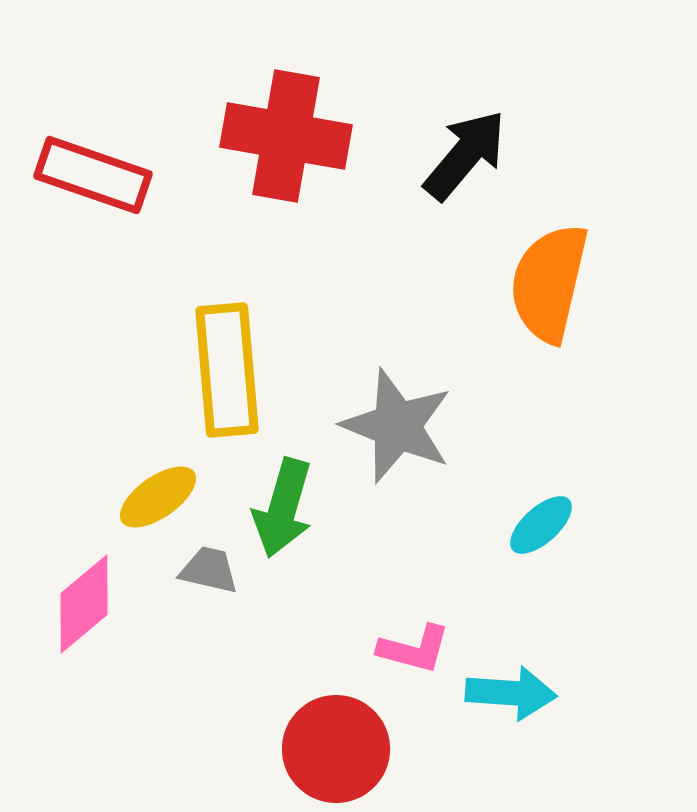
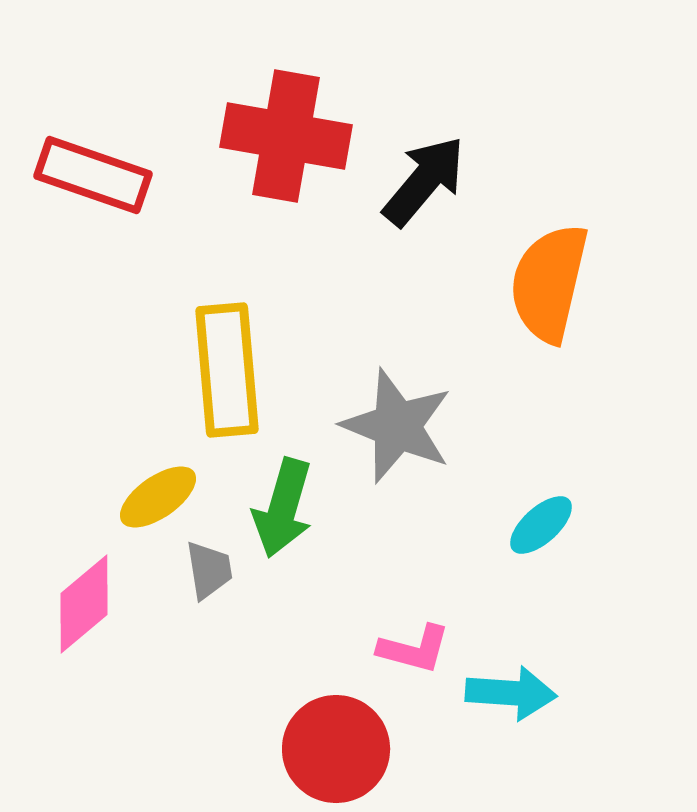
black arrow: moved 41 px left, 26 px down
gray trapezoid: rotated 68 degrees clockwise
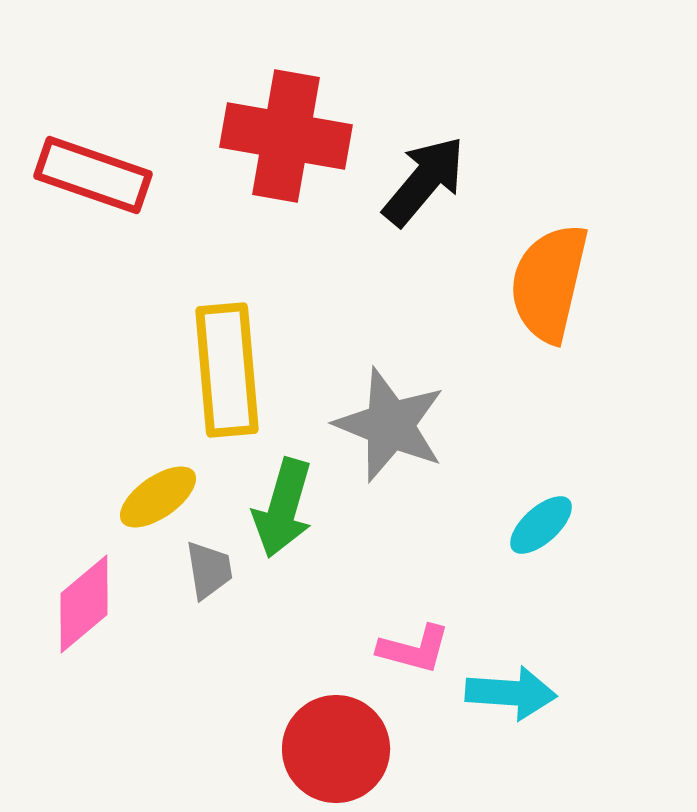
gray star: moved 7 px left, 1 px up
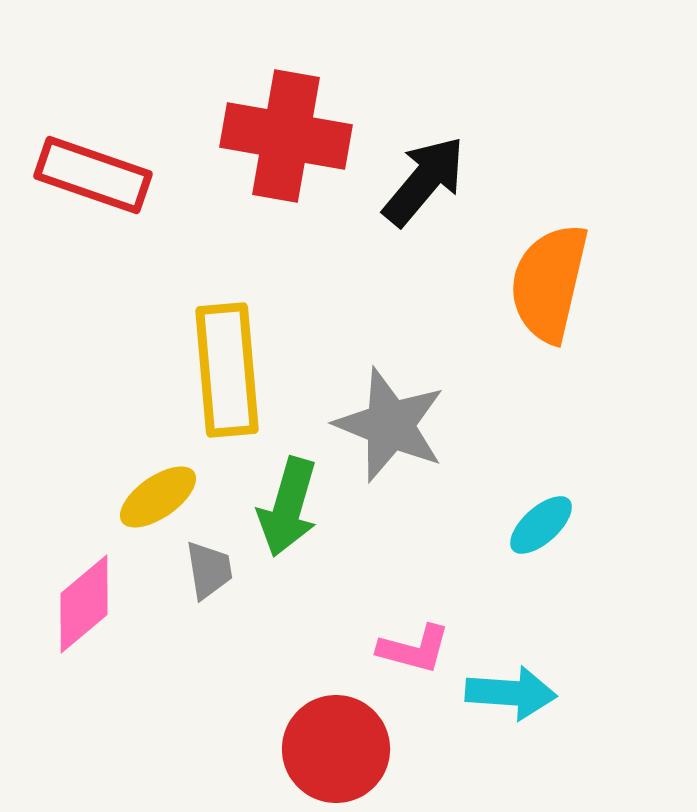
green arrow: moved 5 px right, 1 px up
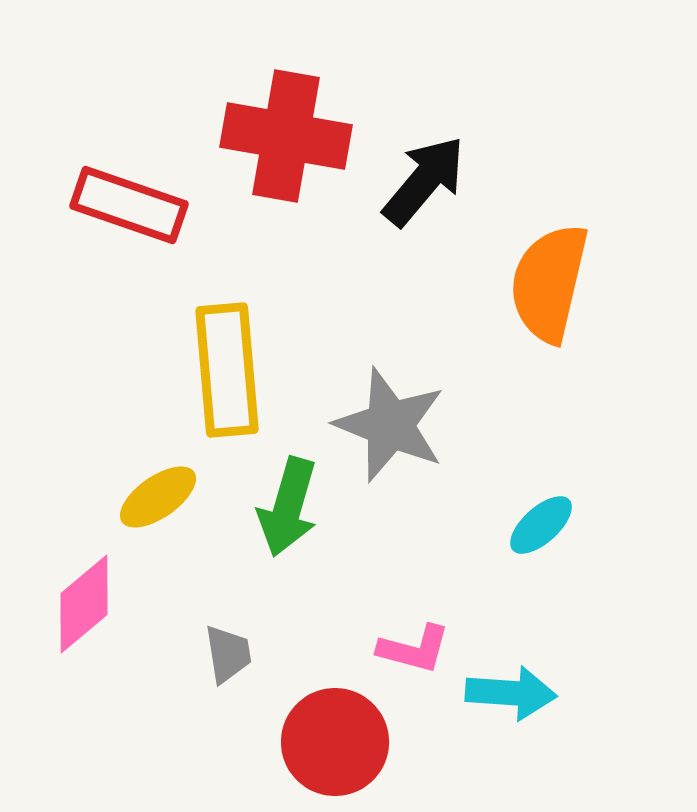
red rectangle: moved 36 px right, 30 px down
gray trapezoid: moved 19 px right, 84 px down
red circle: moved 1 px left, 7 px up
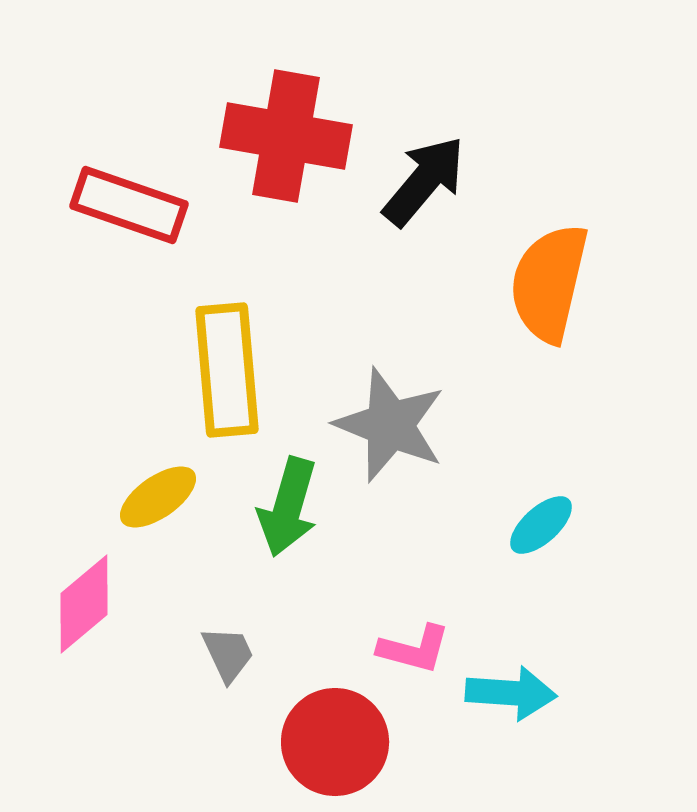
gray trapezoid: rotated 16 degrees counterclockwise
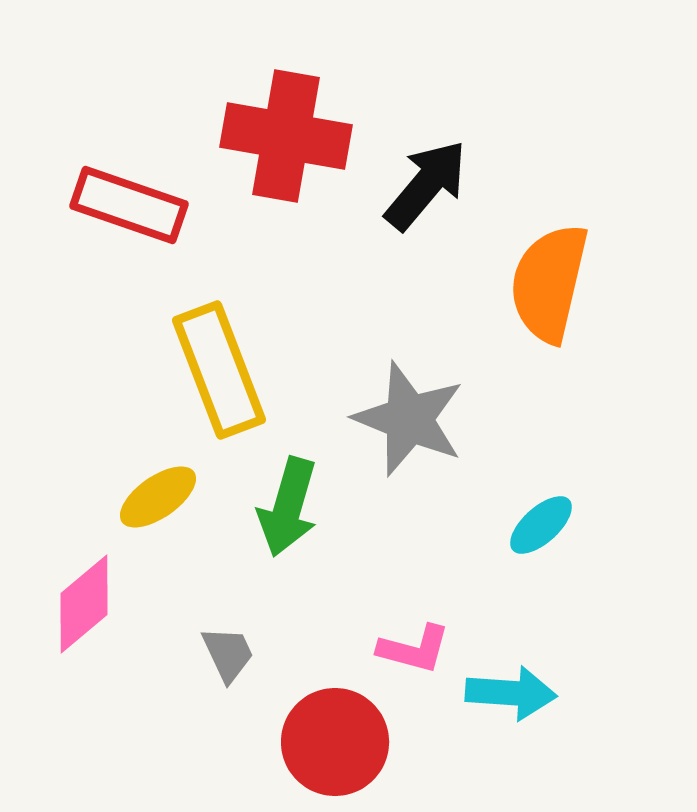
black arrow: moved 2 px right, 4 px down
yellow rectangle: moved 8 px left; rotated 16 degrees counterclockwise
gray star: moved 19 px right, 6 px up
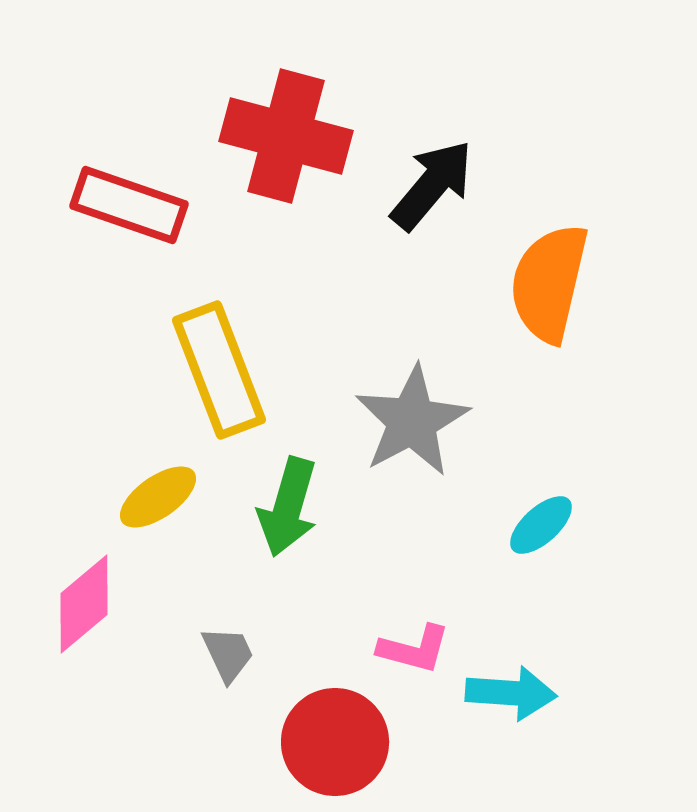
red cross: rotated 5 degrees clockwise
black arrow: moved 6 px right
gray star: moved 3 px right, 2 px down; rotated 22 degrees clockwise
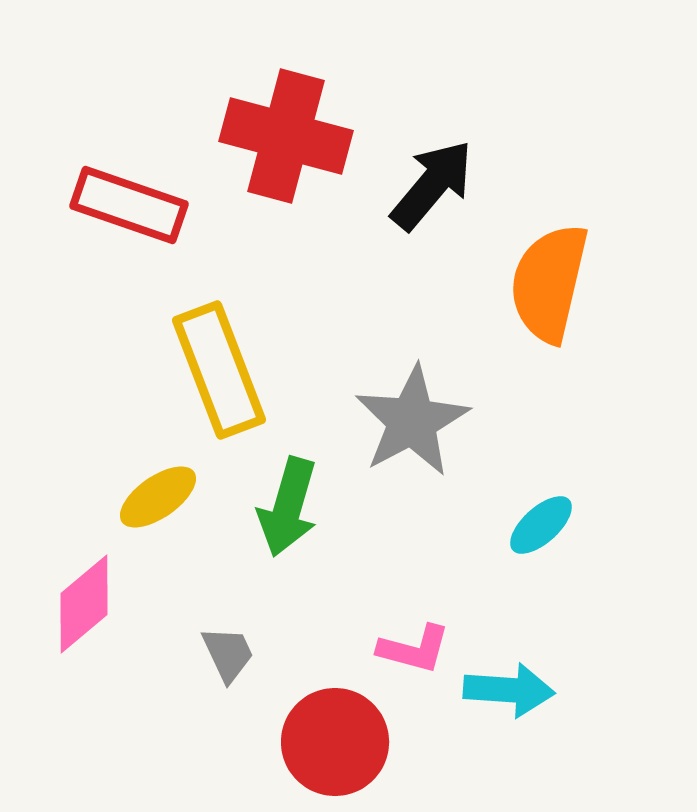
cyan arrow: moved 2 px left, 3 px up
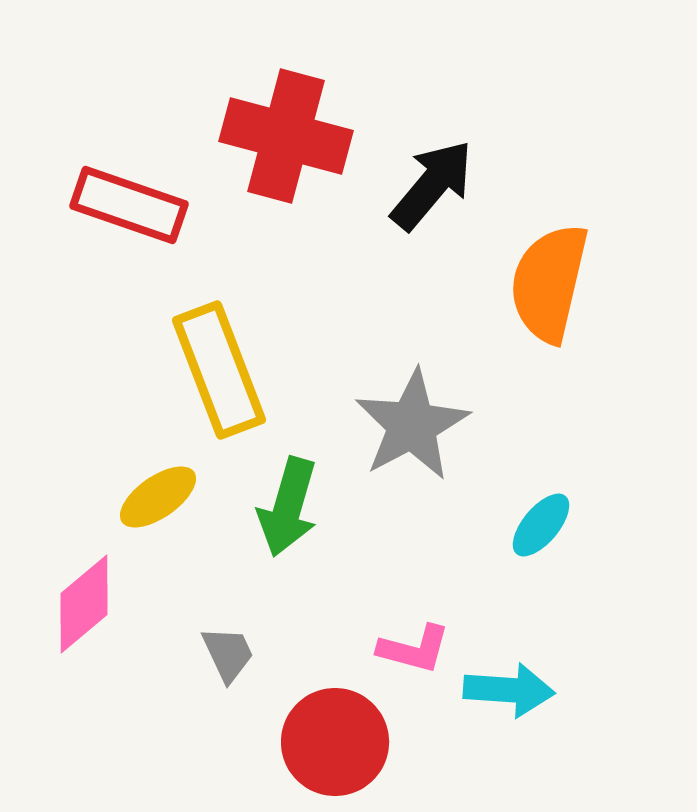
gray star: moved 4 px down
cyan ellipse: rotated 8 degrees counterclockwise
